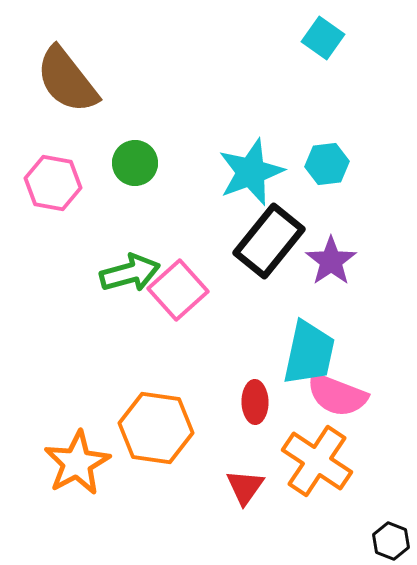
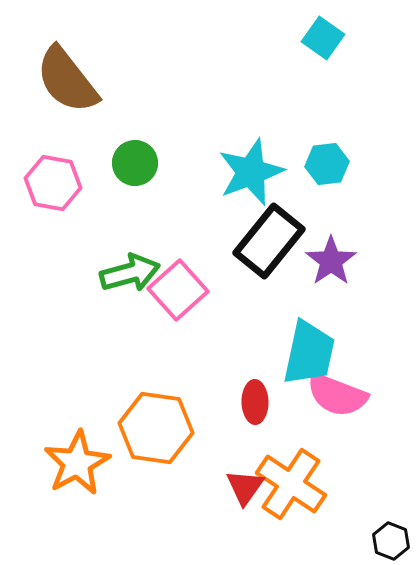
orange cross: moved 26 px left, 23 px down
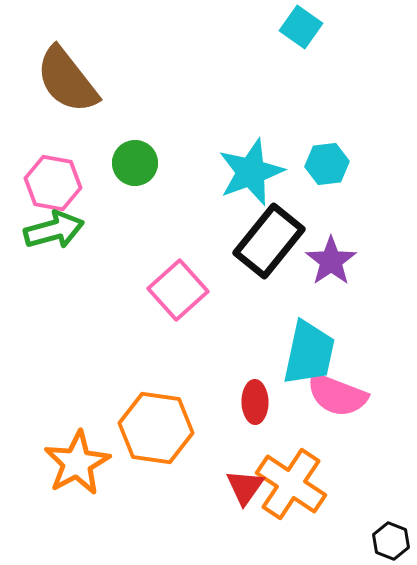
cyan square: moved 22 px left, 11 px up
green arrow: moved 76 px left, 43 px up
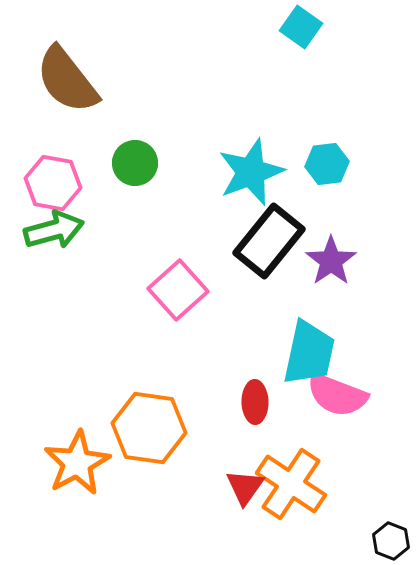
orange hexagon: moved 7 px left
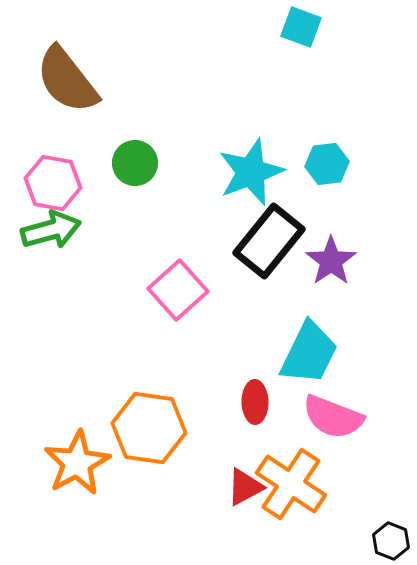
cyan square: rotated 15 degrees counterclockwise
green arrow: moved 3 px left
cyan trapezoid: rotated 14 degrees clockwise
pink semicircle: moved 4 px left, 22 px down
red triangle: rotated 27 degrees clockwise
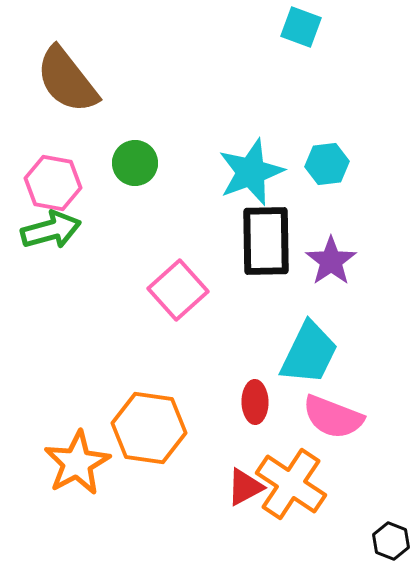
black rectangle: moved 3 px left; rotated 40 degrees counterclockwise
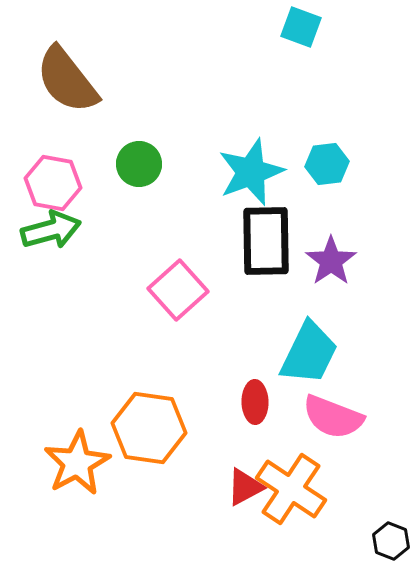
green circle: moved 4 px right, 1 px down
orange cross: moved 5 px down
